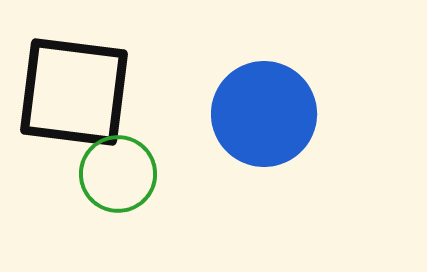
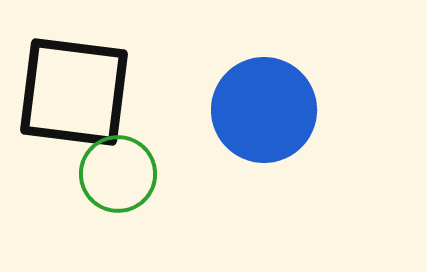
blue circle: moved 4 px up
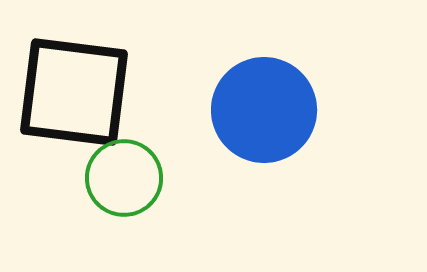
green circle: moved 6 px right, 4 px down
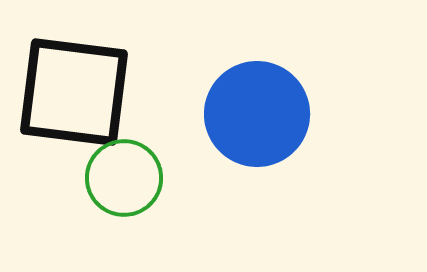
blue circle: moved 7 px left, 4 px down
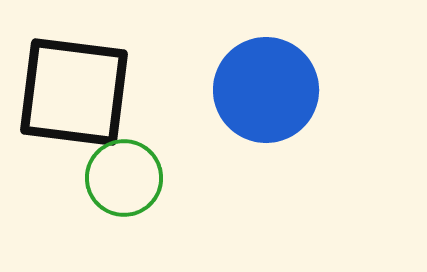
blue circle: moved 9 px right, 24 px up
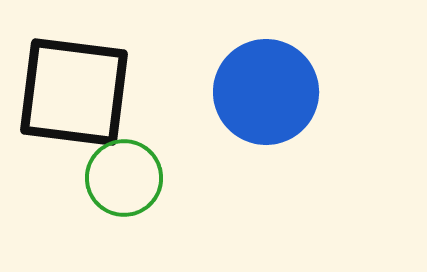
blue circle: moved 2 px down
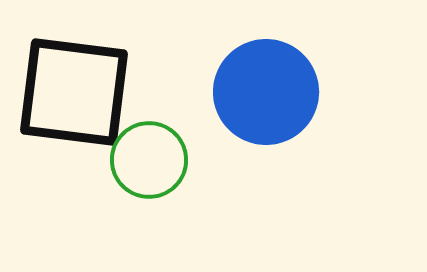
green circle: moved 25 px right, 18 px up
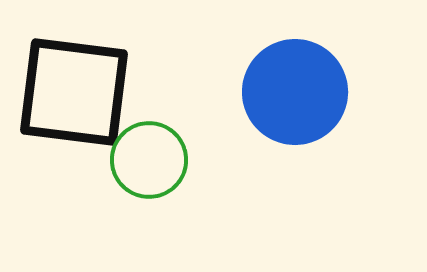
blue circle: moved 29 px right
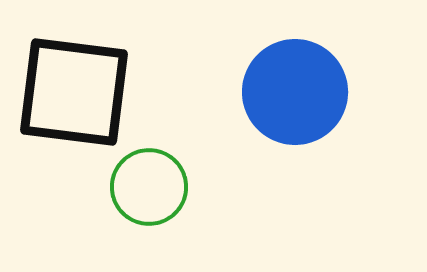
green circle: moved 27 px down
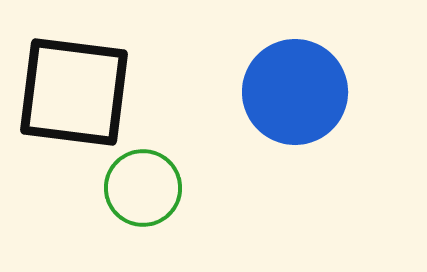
green circle: moved 6 px left, 1 px down
